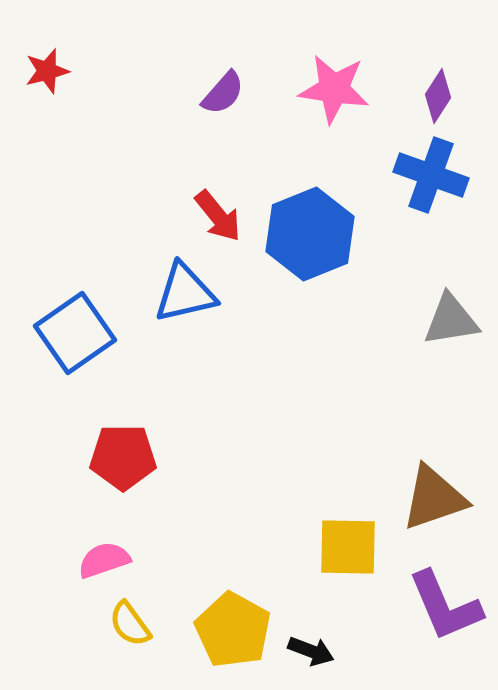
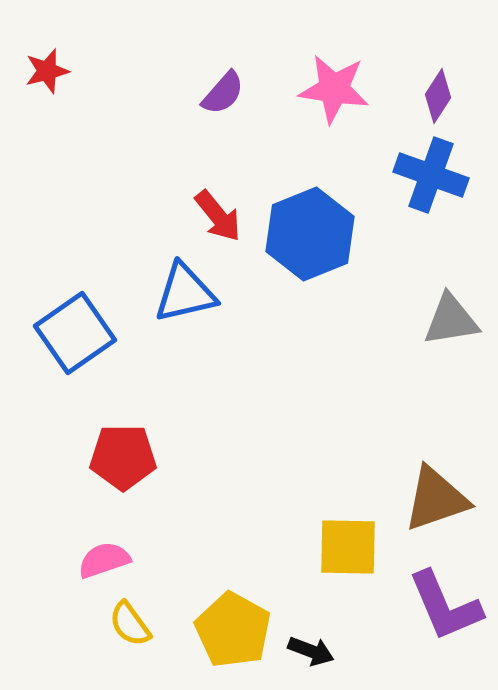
brown triangle: moved 2 px right, 1 px down
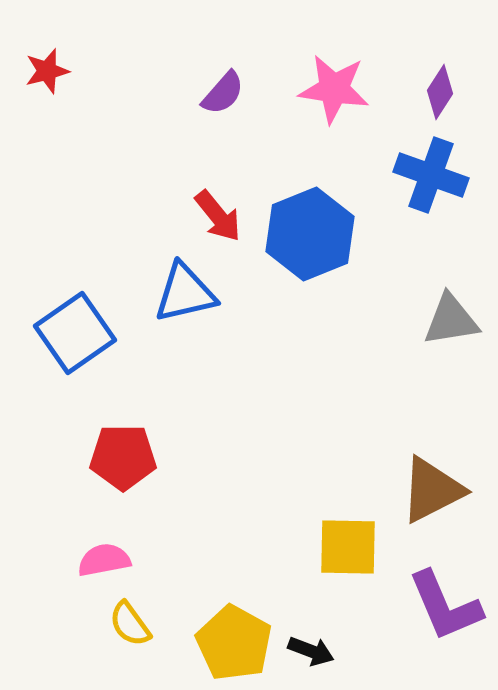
purple diamond: moved 2 px right, 4 px up
brown triangle: moved 4 px left, 9 px up; rotated 8 degrees counterclockwise
pink semicircle: rotated 8 degrees clockwise
yellow pentagon: moved 1 px right, 13 px down
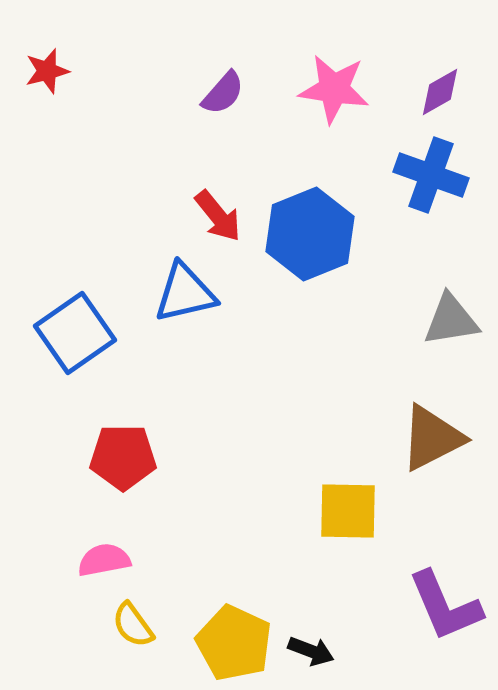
purple diamond: rotated 28 degrees clockwise
brown triangle: moved 52 px up
yellow square: moved 36 px up
yellow semicircle: moved 3 px right, 1 px down
yellow pentagon: rotated 4 degrees counterclockwise
